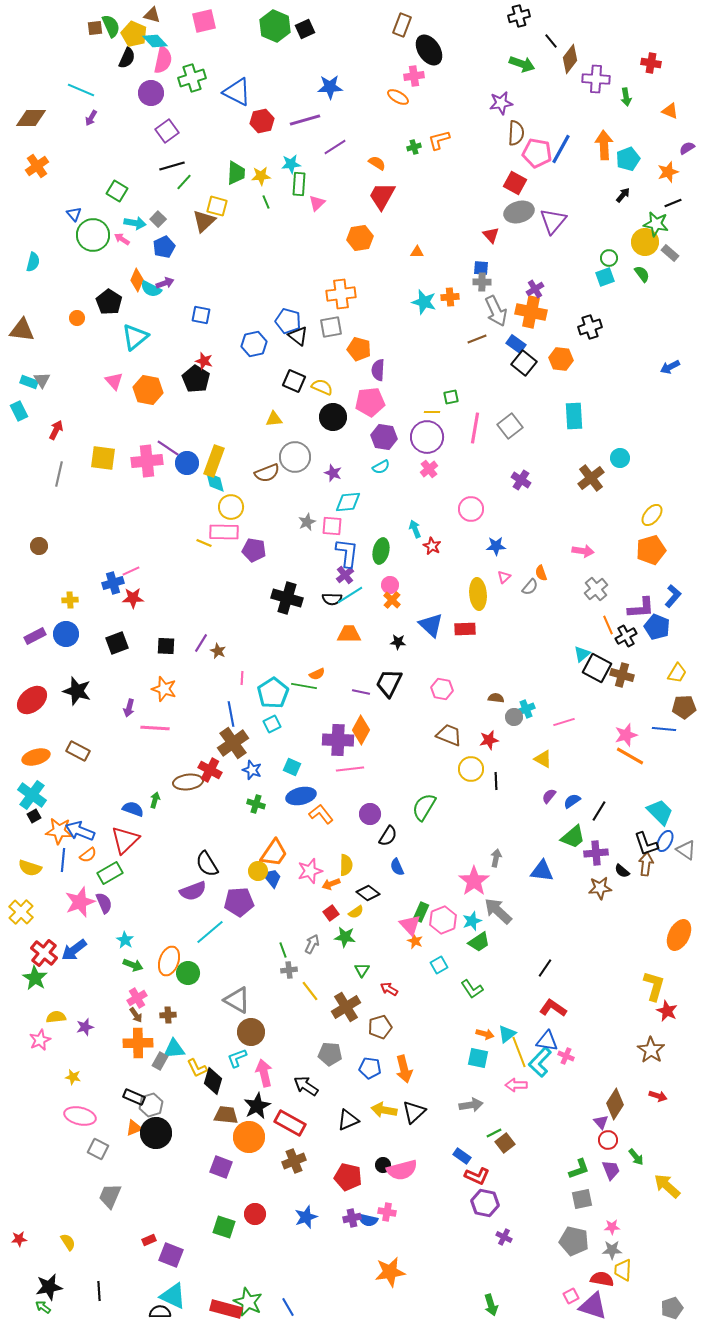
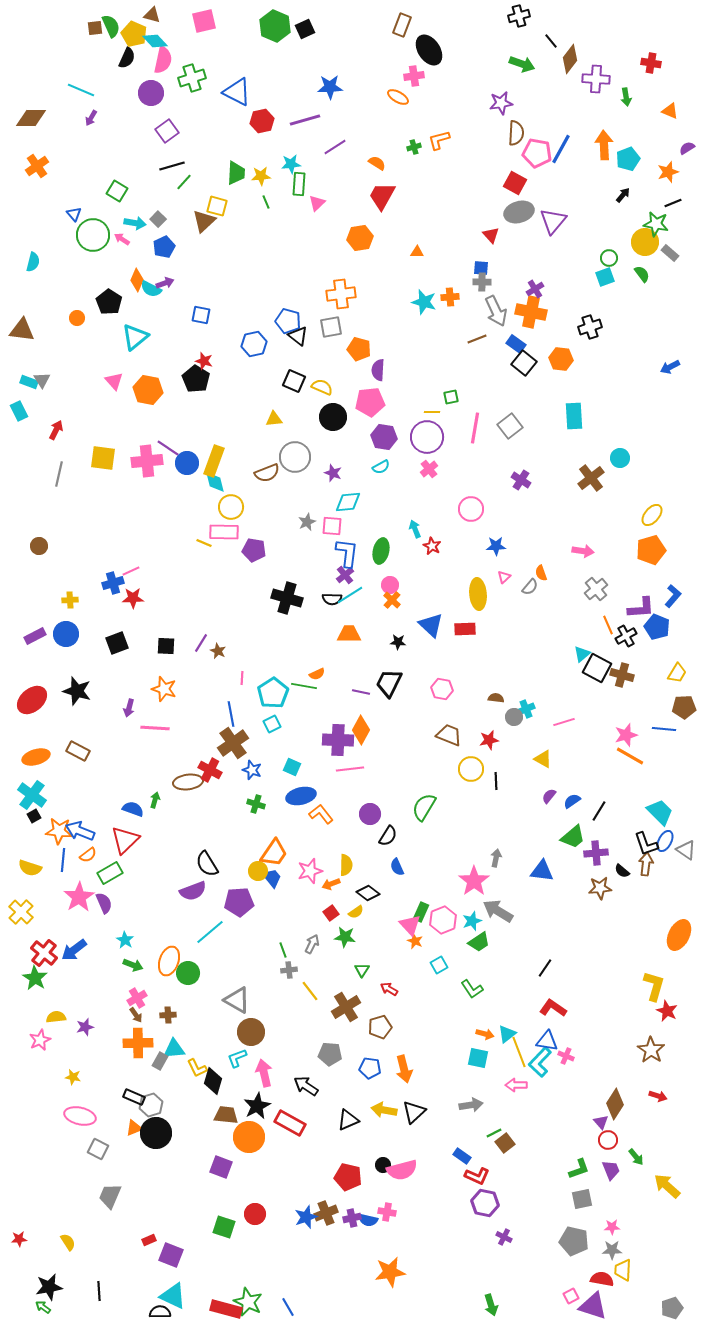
pink star at (80, 902): moved 1 px left, 5 px up; rotated 12 degrees counterclockwise
gray arrow at (498, 911): rotated 12 degrees counterclockwise
brown cross at (294, 1161): moved 32 px right, 52 px down
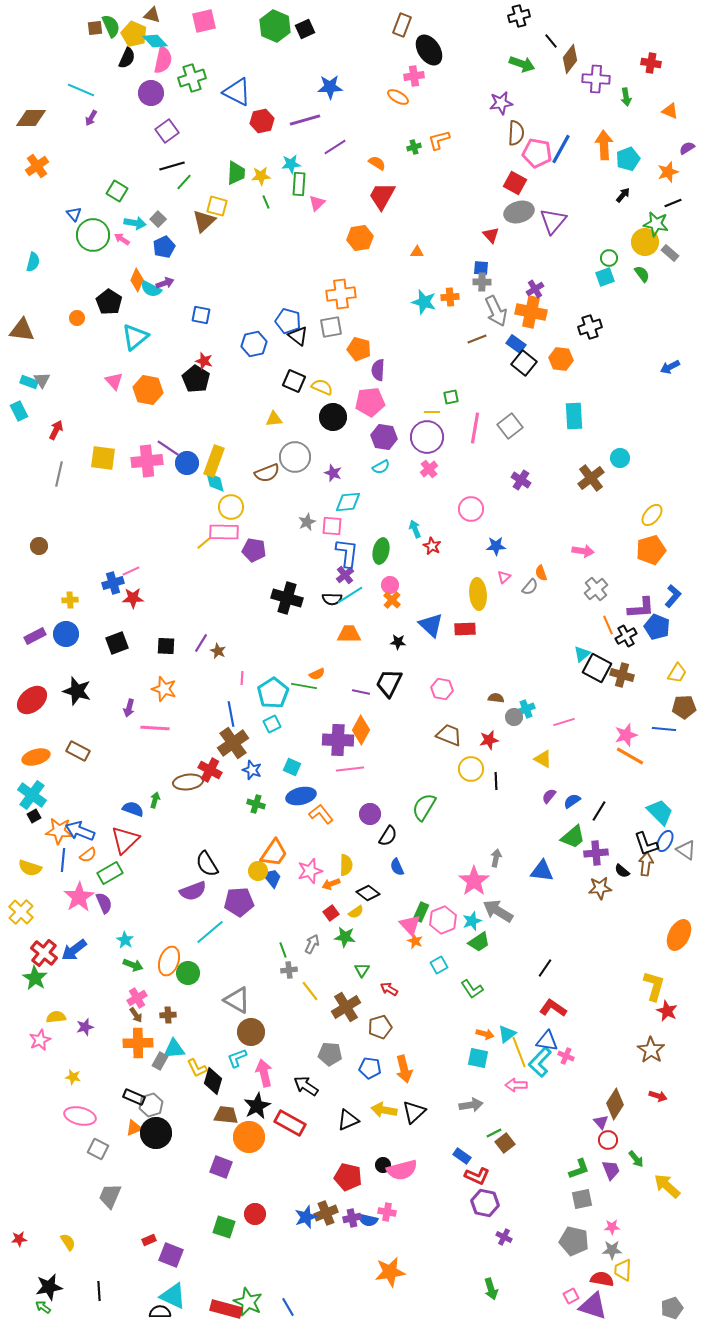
yellow line at (204, 543): rotated 63 degrees counterclockwise
green arrow at (636, 1157): moved 2 px down
green arrow at (491, 1305): moved 16 px up
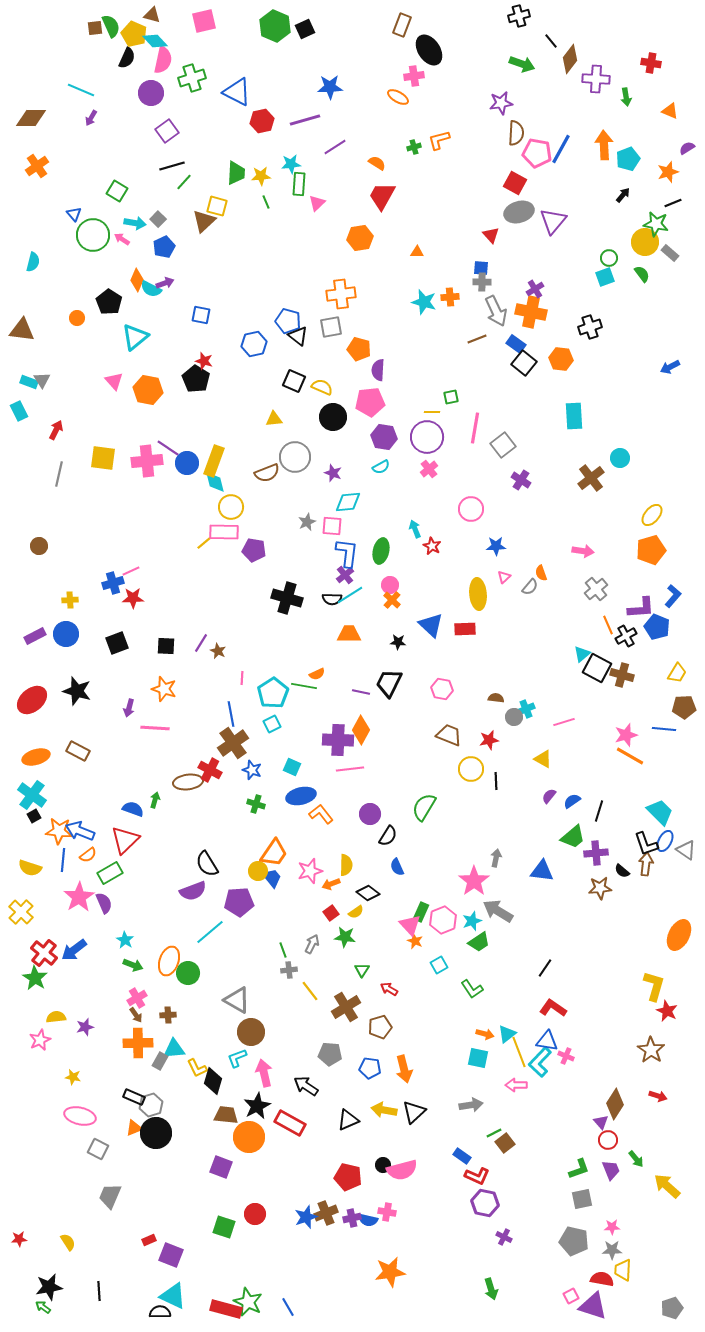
gray square at (510, 426): moved 7 px left, 19 px down
black line at (599, 811): rotated 15 degrees counterclockwise
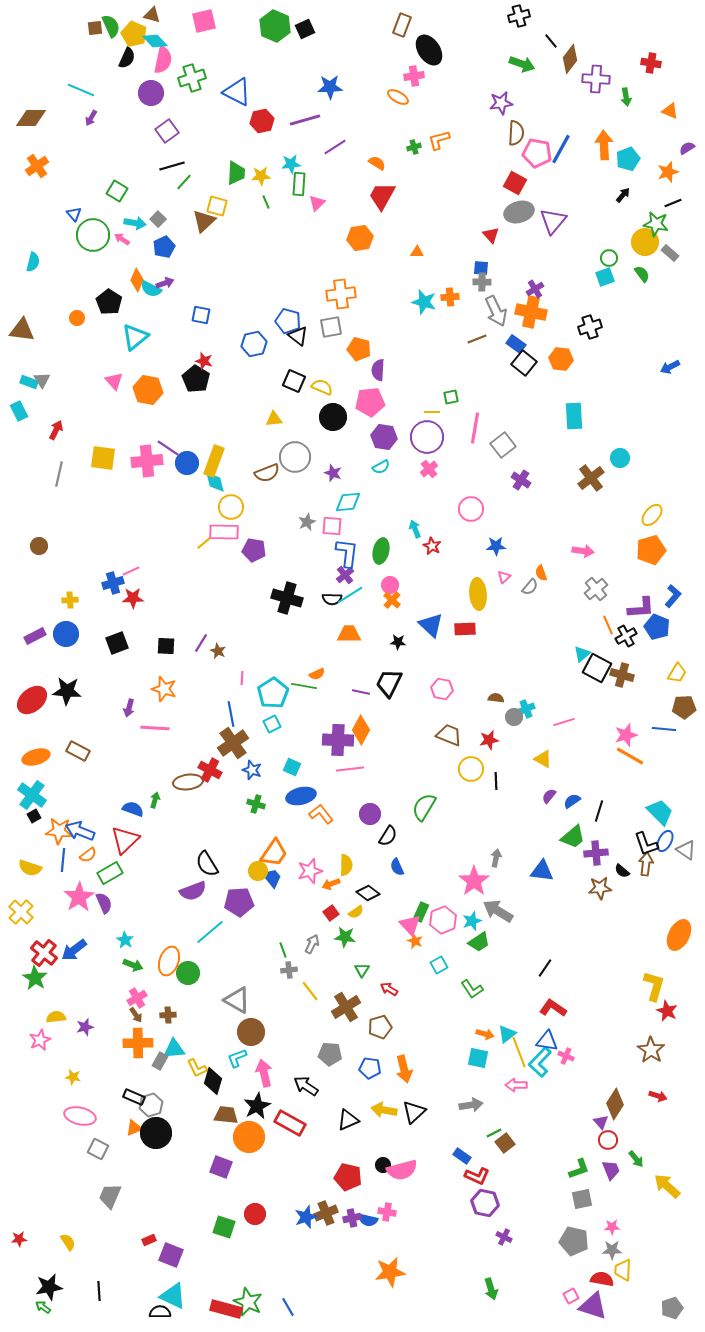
black star at (77, 691): moved 10 px left; rotated 12 degrees counterclockwise
